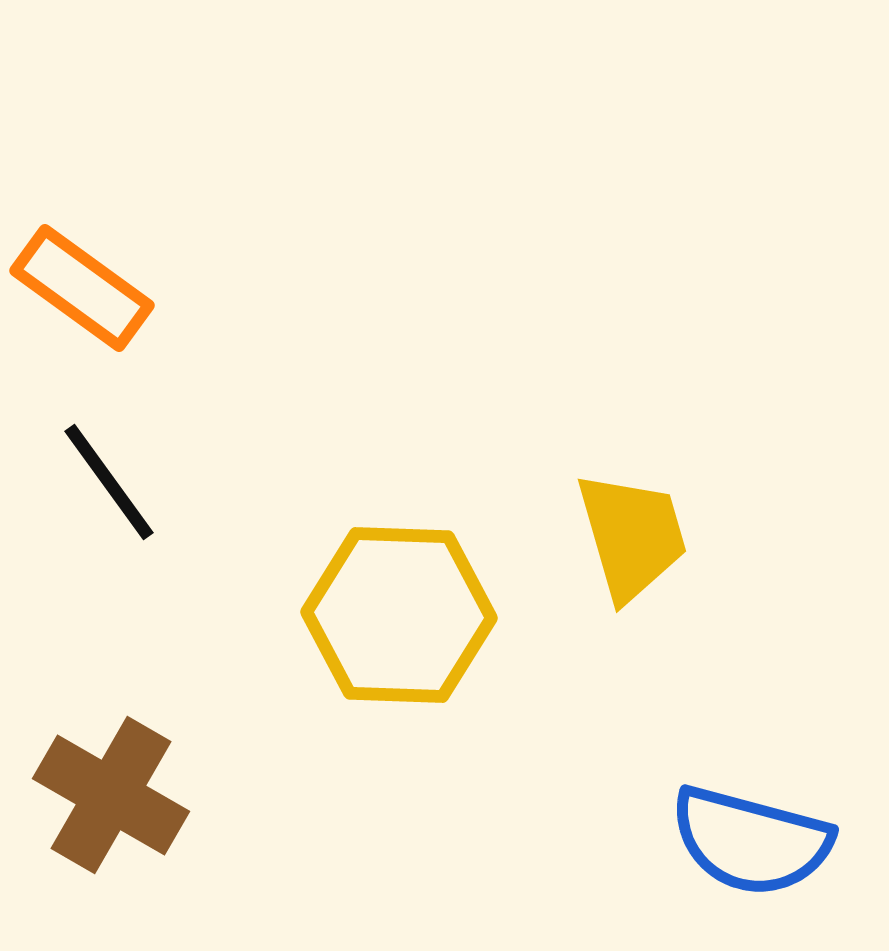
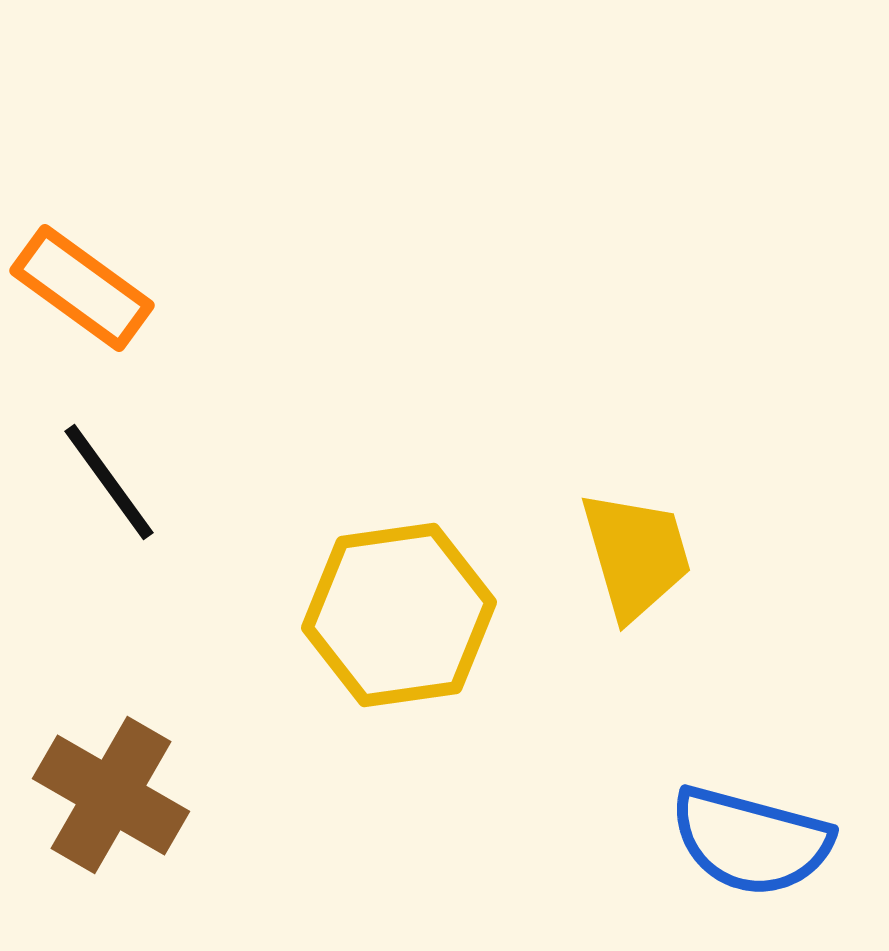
yellow trapezoid: moved 4 px right, 19 px down
yellow hexagon: rotated 10 degrees counterclockwise
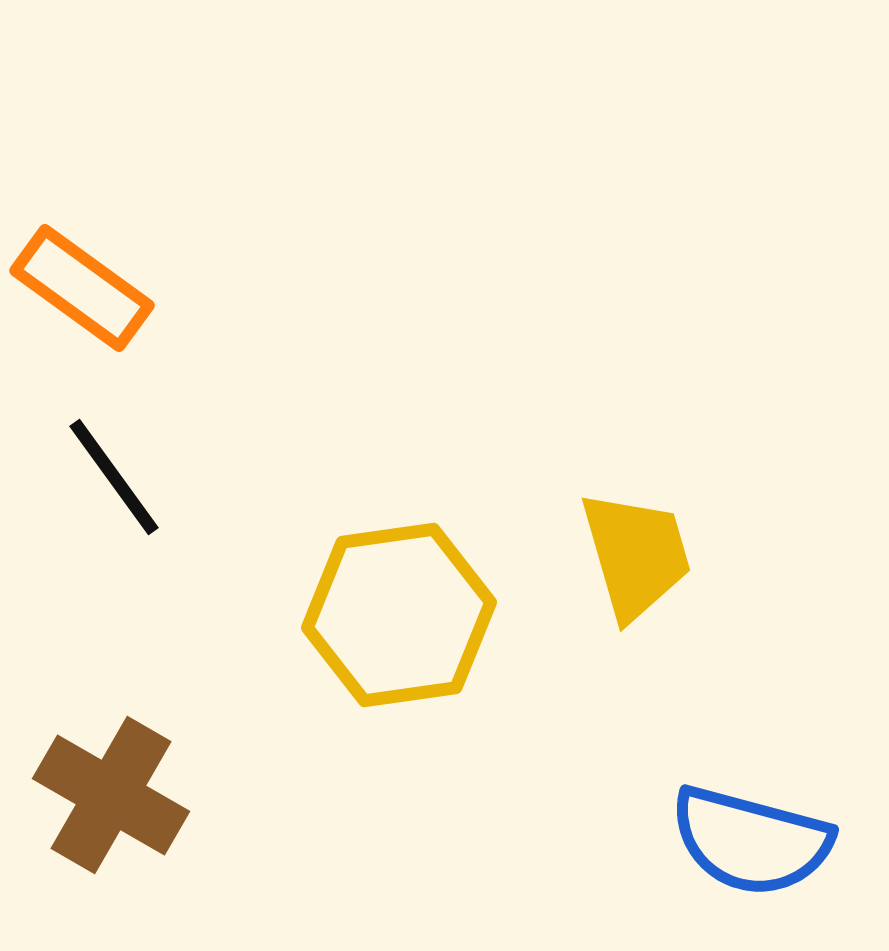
black line: moved 5 px right, 5 px up
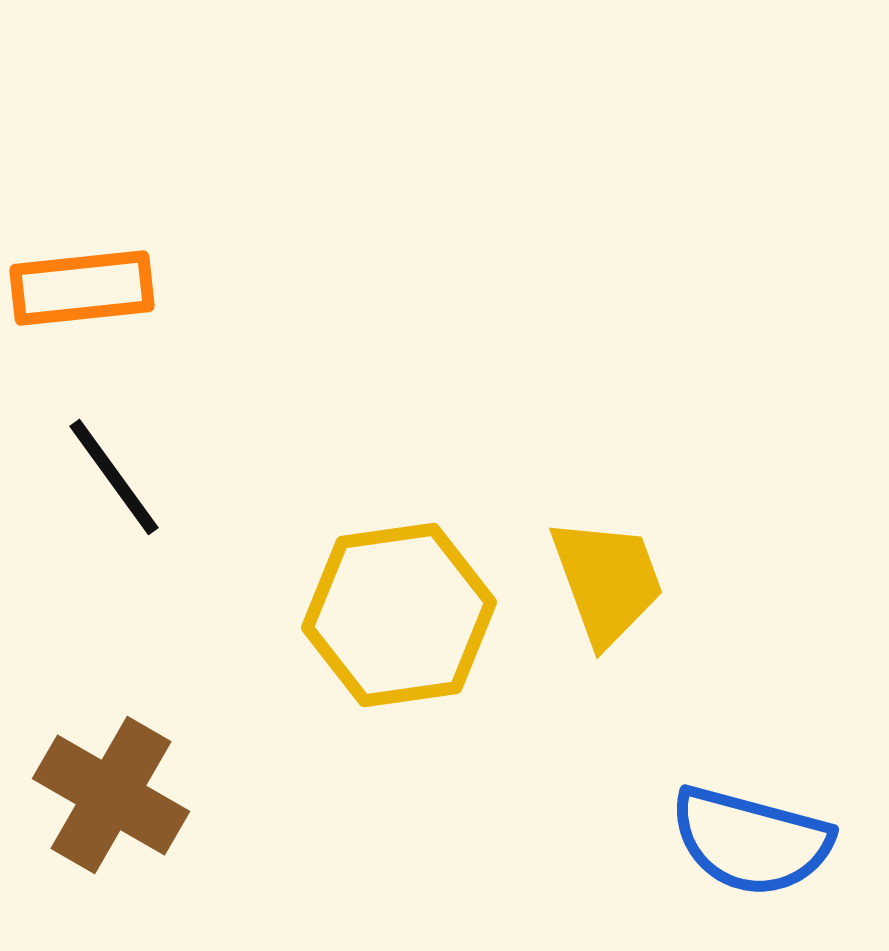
orange rectangle: rotated 42 degrees counterclockwise
yellow trapezoid: moved 29 px left, 26 px down; rotated 4 degrees counterclockwise
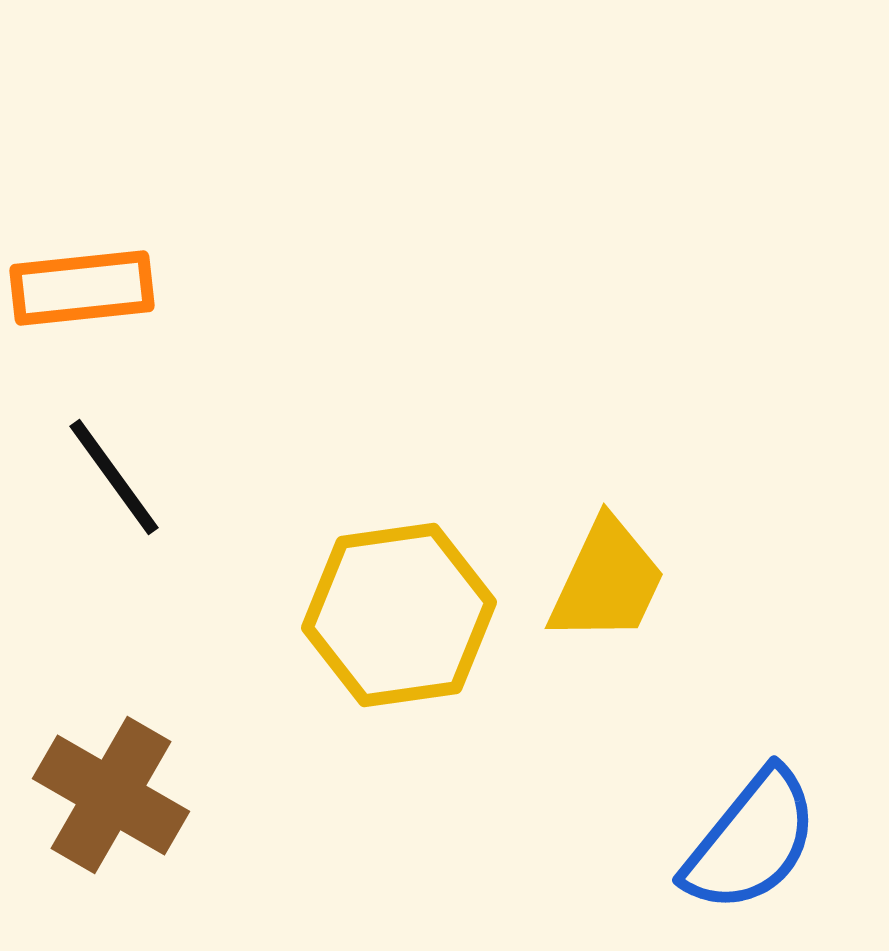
yellow trapezoid: rotated 45 degrees clockwise
blue semicircle: rotated 66 degrees counterclockwise
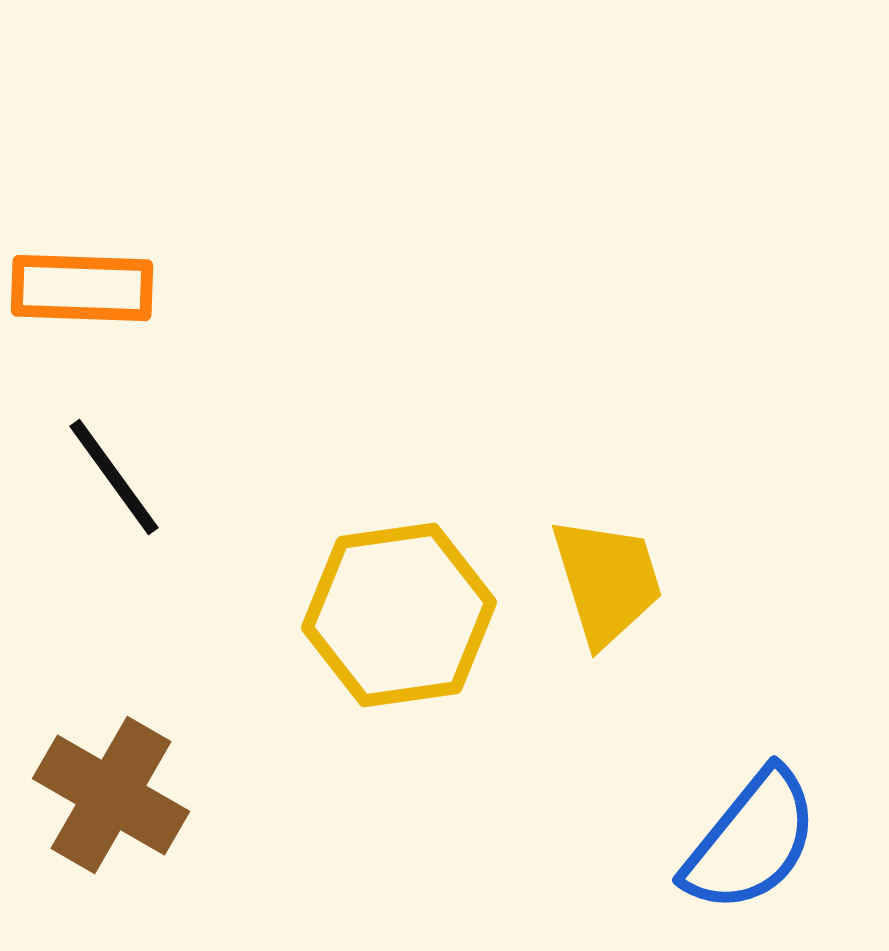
orange rectangle: rotated 8 degrees clockwise
yellow trapezoid: rotated 42 degrees counterclockwise
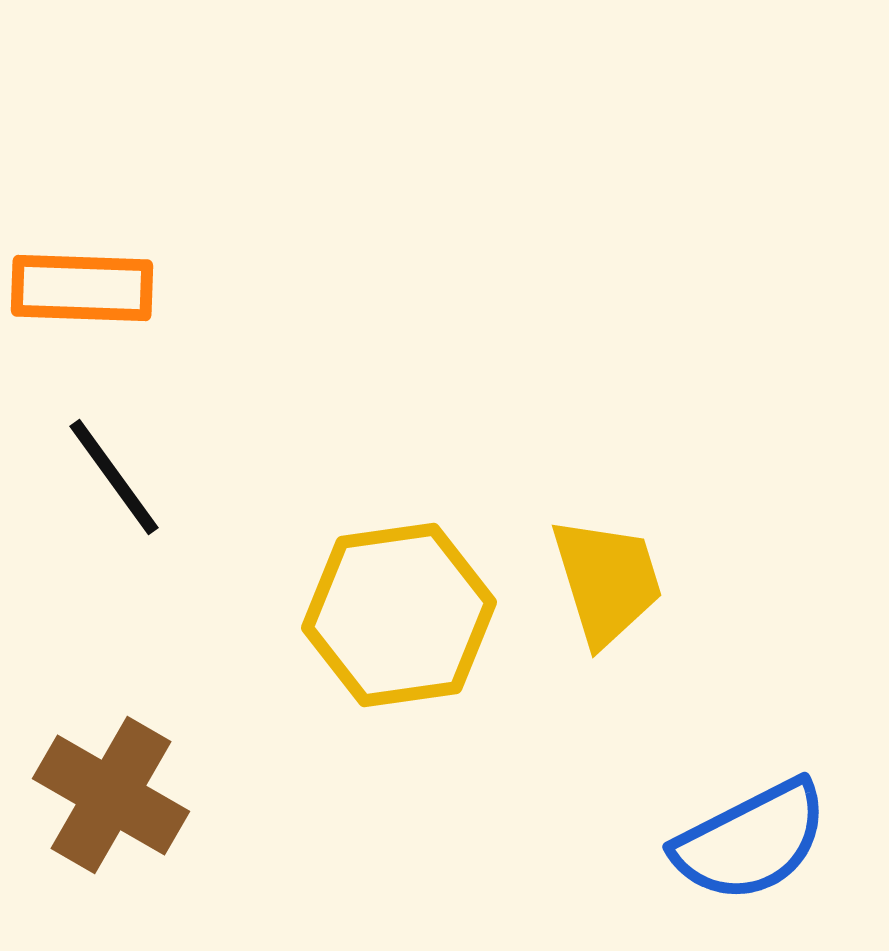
blue semicircle: rotated 24 degrees clockwise
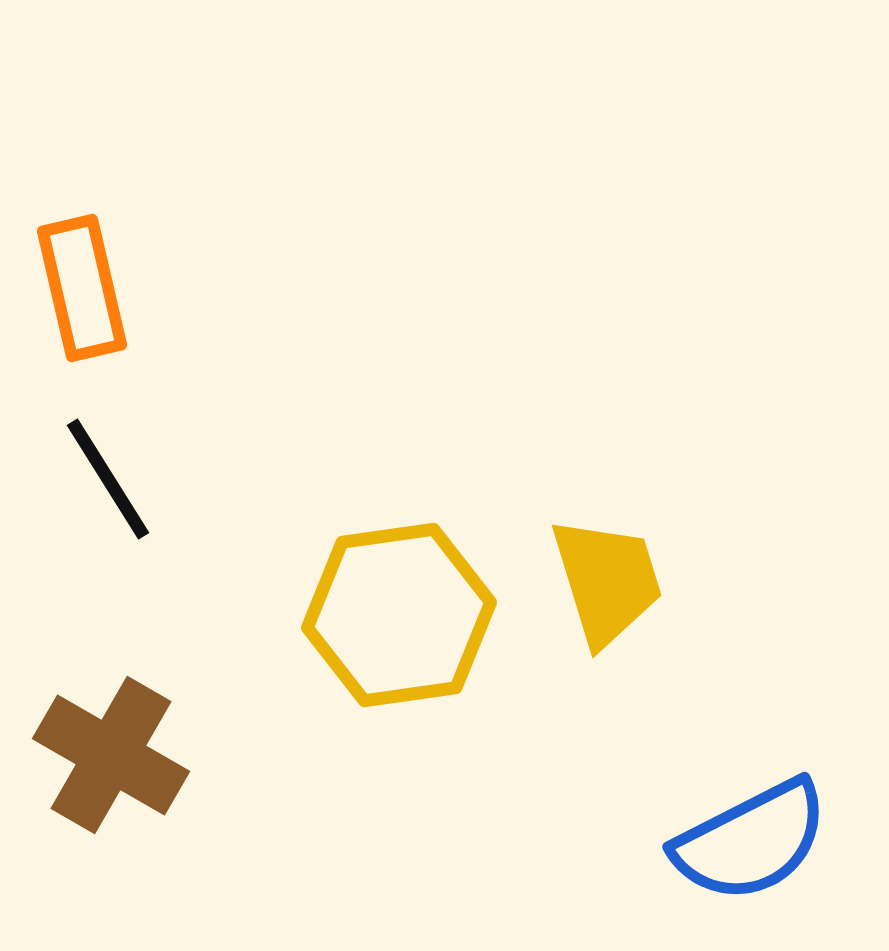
orange rectangle: rotated 75 degrees clockwise
black line: moved 6 px left, 2 px down; rotated 4 degrees clockwise
brown cross: moved 40 px up
